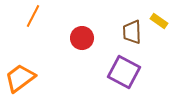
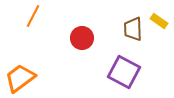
brown trapezoid: moved 1 px right, 3 px up
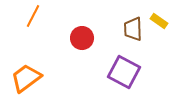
orange trapezoid: moved 6 px right
